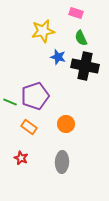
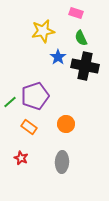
blue star: rotated 21 degrees clockwise
green line: rotated 64 degrees counterclockwise
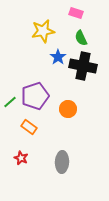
black cross: moved 2 px left
orange circle: moved 2 px right, 15 px up
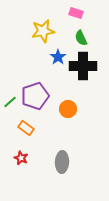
black cross: rotated 12 degrees counterclockwise
orange rectangle: moved 3 px left, 1 px down
